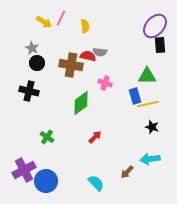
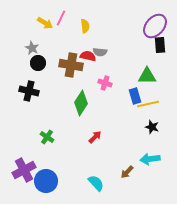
yellow arrow: moved 1 px right, 1 px down
black circle: moved 1 px right
green diamond: rotated 20 degrees counterclockwise
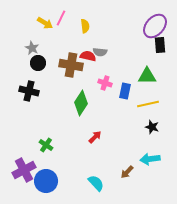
blue rectangle: moved 10 px left, 5 px up; rotated 28 degrees clockwise
green cross: moved 1 px left, 8 px down
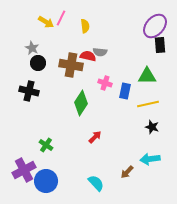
yellow arrow: moved 1 px right, 1 px up
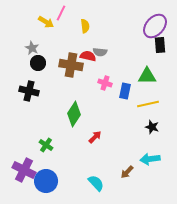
pink line: moved 5 px up
green diamond: moved 7 px left, 11 px down
purple cross: rotated 35 degrees counterclockwise
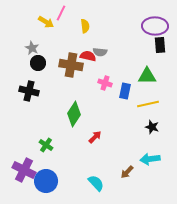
purple ellipse: rotated 50 degrees clockwise
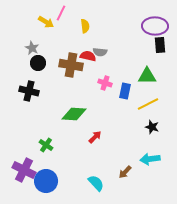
yellow line: rotated 15 degrees counterclockwise
green diamond: rotated 60 degrees clockwise
brown arrow: moved 2 px left
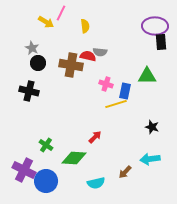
black rectangle: moved 1 px right, 3 px up
pink cross: moved 1 px right, 1 px down
yellow line: moved 32 px left; rotated 10 degrees clockwise
green diamond: moved 44 px down
cyan semicircle: rotated 120 degrees clockwise
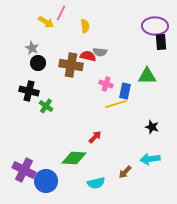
green cross: moved 39 px up
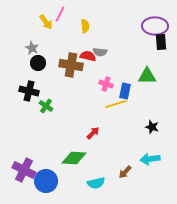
pink line: moved 1 px left, 1 px down
yellow arrow: rotated 21 degrees clockwise
red arrow: moved 2 px left, 4 px up
